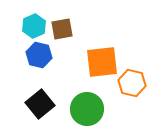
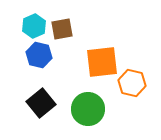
black square: moved 1 px right, 1 px up
green circle: moved 1 px right
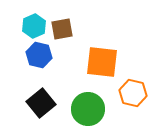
orange square: rotated 12 degrees clockwise
orange hexagon: moved 1 px right, 10 px down
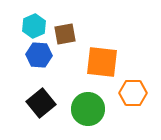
brown square: moved 3 px right, 5 px down
blue hexagon: rotated 10 degrees counterclockwise
orange hexagon: rotated 12 degrees counterclockwise
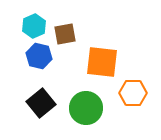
blue hexagon: moved 1 px down; rotated 10 degrees clockwise
green circle: moved 2 px left, 1 px up
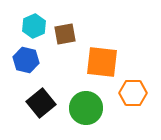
blue hexagon: moved 13 px left, 4 px down
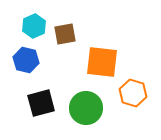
orange hexagon: rotated 16 degrees clockwise
black square: rotated 24 degrees clockwise
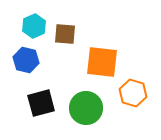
brown square: rotated 15 degrees clockwise
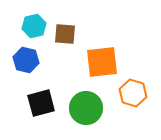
cyan hexagon: rotated 10 degrees clockwise
orange square: rotated 12 degrees counterclockwise
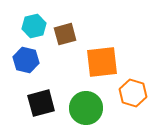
brown square: rotated 20 degrees counterclockwise
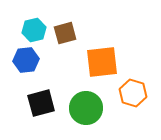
cyan hexagon: moved 4 px down
brown square: moved 1 px up
blue hexagon: rotated 20 degrees counterclockwise
